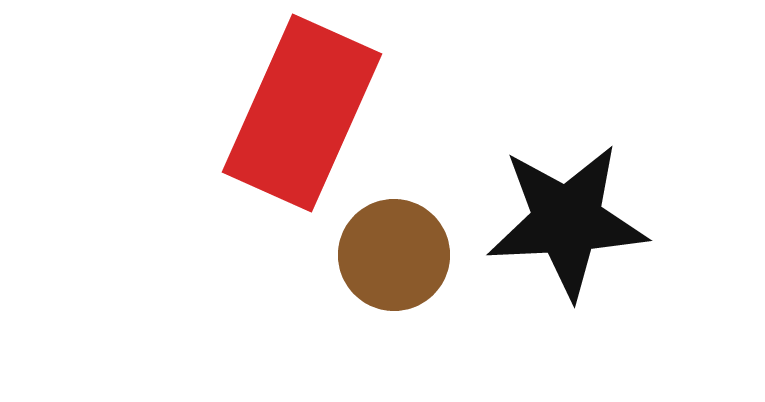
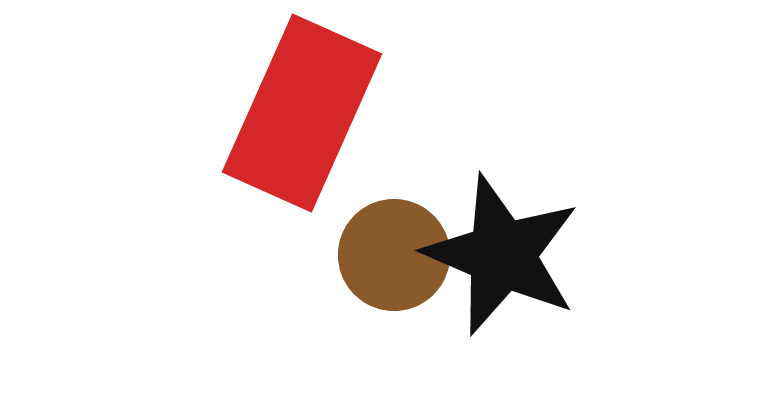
black star: moved 65 px left, 34 px down; rotated 26 degrees clockwise
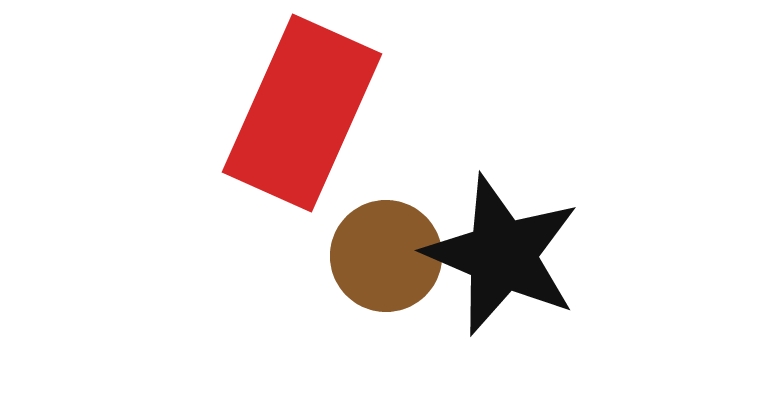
brown circle: moved 8 px left, 1 px down
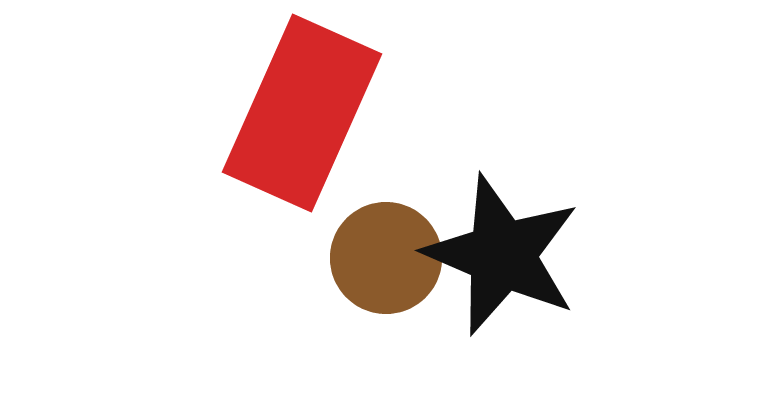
brown circle: moved 2 px down
